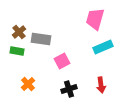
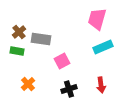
pink trapezoid: moved 2 px right
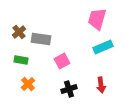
green rectangle: moved 4 px right, 9 px down
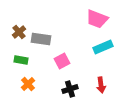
pink trapezoid: rotated 85 degrees counterclockwise
black cross: moved 1 px right
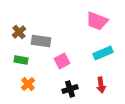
pink trapezoid: moved 2 px down
gray rectangle: moved 2 px down
cyan rectangle: moved 6 px down
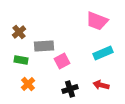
gray rectangle: moved 3 px right, 5 px down; rotated 12 degrees counterclockwise
red arrow: rotated 112 degrees clockwise
